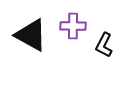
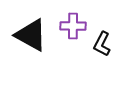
black L-shape: moved 2 px left, 1 px up
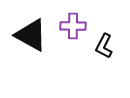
black L-shape: moved 2 px right, 2 px down
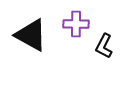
purple cross: moved 3 px right, 2 px up
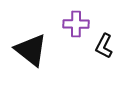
black triangle: moved 15 px down; rotated 9 degrees clockwise
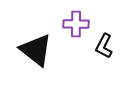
black triangle: moved 5 px right
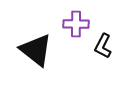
black L-shape: moved 1 px left
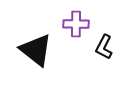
black L-shape: moved 1 px right, 1 px down
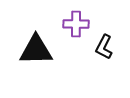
black triangle: rotated 39 degrees counterclockwise
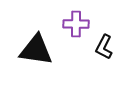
black triangle: rotated 9 degrees clockwise
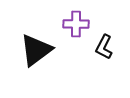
black triangle: rotated 45 degrees counterclockwise
